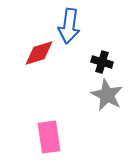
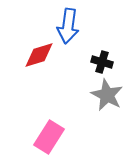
blue arrow: moved 1 px left
red diamond: moved 2 px down
pink rectangle: rotated 40 degrees clockwise
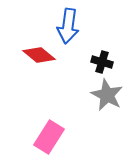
red diamond: rotated 56 degrees clockwise
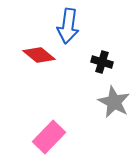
gray star: moved 7 px right, 7 px down
pink rectangle: rotated 12 degrees clockwise
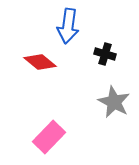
red diamond: moved 1 px right, 7 px down
black cross: moved 3 px right, 8 px up
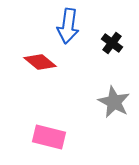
black cross: moved 7 px right, 11 px up; rotated 20 degrees clockwise
pink rectangle: rotated 60 degrees clockwise
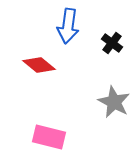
red diamond: moved 1 px left, 3 px down
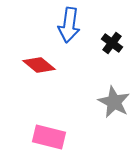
blue arrow: moved 1 px right, 1 px up
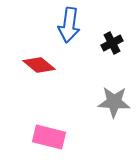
black cross: rotated 25 degrees clockwise
gray star: rotated 24 degrees counterclockwise
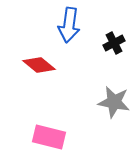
black cross: moved 2 px right
gray star: rotated 8 degrees clockwise
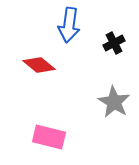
gray star: rotated 20 degrees clockwise
